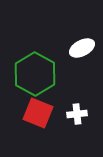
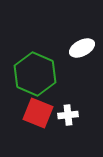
green hexagon: rotated 6 degrees counterclockwise
white cross: moved 9 px left, 1 px down
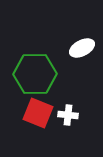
green hexagon: rotated 24 degrees counterclockwise
white cross: rotated 12 degrees clockwise
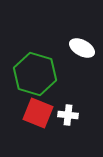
white ellipse: rotated 55 degrees clockwise
green hexagon: rotated 18 degrees clockwise
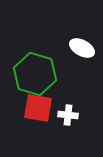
red square: moved 5 px up; rotated 12 degrees counterclockwise
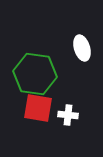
white ellipse: rotated 45 degrees clockwise
green hexagon: rotated 9 degrees counterclockwise
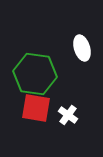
red square: moved 2 px left
white cross: rotated 30 degrees clockwise
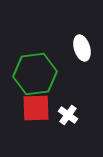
green hexagon: rotated 15 degrees counterclockwise
red square: rotated 12 degrees counterclockwise
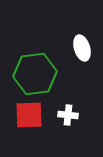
red square: moved 7 px left, 7 px down
white cross: rotated 30 degrees counterclockwise
